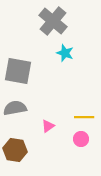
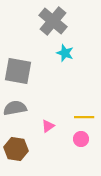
brown hexagon: moved 1 px right, 1 px up
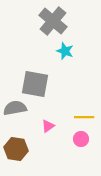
cyan star: moved 2 px up
gray square: moved 17 px right, 13 px down
